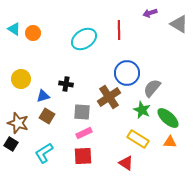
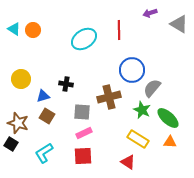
orange circle: moved 3 px up
blue circle: moved 5 px right, 3 px up
brown cross: rotated 20 degrees clockwise
red triangle: moved 2 px right, 1 px up
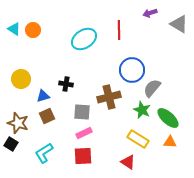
brown square: rotated 35 degrees clockwise
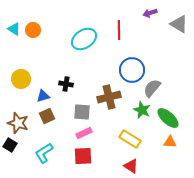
yellow rectangle: moved 8 px left
black square: moved 1 px left, 1 px down
red triangle: moved 3 px right, 4 px down
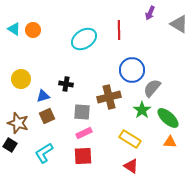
purple arrow: rotated 48 degrees counterclockwise
green star: rotated 12 degrees clockwise
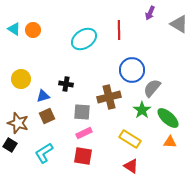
red square: rotated 12 degrees clockwise
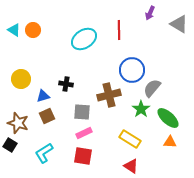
cyan triangle: moved 1 px down
brown cross: moved 2 px up
green star: moved 1 px left, 1 px up
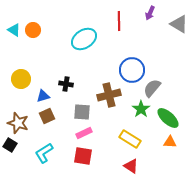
red line: moved 9 px up
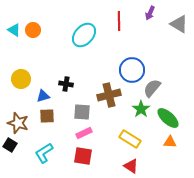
cyan ellipse: moved 4 px up; rotated 15 degrees counterclockwise
brown square: rotated 21 degrees clockwise
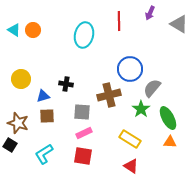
cyan ellipse: rotated 30 degrees counterclockwise
blue circle: moved 2 px left, 1 px up
green ellipse: rotated 20 degrees clockwise
cyan L-shape: moved 1 px down
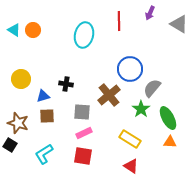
brown cross: rotated 25 degrees counterclockwise
